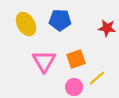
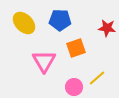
yellow ellipse: moved 2 px left, 1 px up; rotated 15 degrees counterclockwise
orange square: moved 11 px up
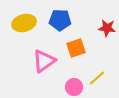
yellow ellipse: rotated 60 degrees counterclockwise
pink triangle: rotated 25 degrees clockwise
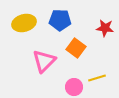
red star: moved 2 px left
orange square: rotated 36 degrees counterclockwise
pink triangle: rotated 10 degrees counterclockwise
yellow line: rotated 24 degrees clockwise
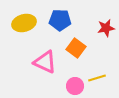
red star: moved 1 px right; rotated 18 degrees counterclockwise
pink triangle: moved 1 px right, 1 px down; rotated 50 degrees counterclockwise
pink circle: moved 1 px right, 1 px up
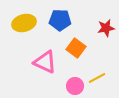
yellow line: rotated 12 degrees counterclockwise
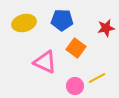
blue pentagon: moved 2 px right
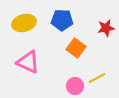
pink triangle: moved 17 px left
